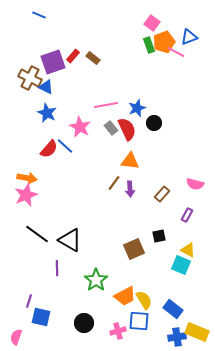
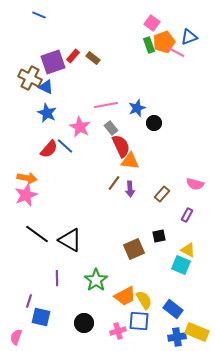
red semicircle at (127, 129): moved 6 px left, 17 px down
purple line at (57, 268): moved 10 px down
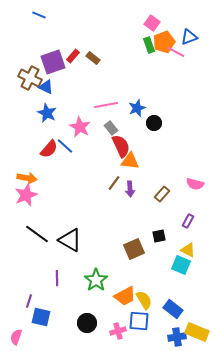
purple rectangle at (187, 215): moved 1 px right, 6 px down
black circle at (84, 323): moved 3 px right
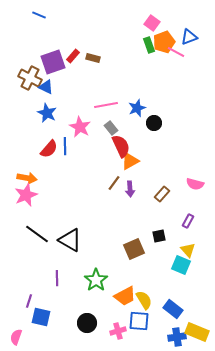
brown rectangle at (93, 58): rotated 24 degrees counterclockwise
blue line at (65, 146): rotated 48 degrees clockwise
orange triangle at (130, 161): rotated 36 degrees counterclockwise
yellow triangle at (188, 250): rotated 21 degrees clockwise
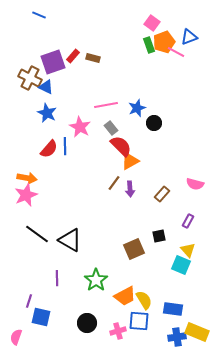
red semicircle at (121, 146): rotated 20 degrees counterclockwise
blue rectangle at (173, 309): rotated 30 degrees counterclockwise
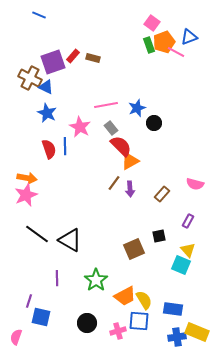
red semicircle at (49, 149): rotated 60 degrees counterclockwise
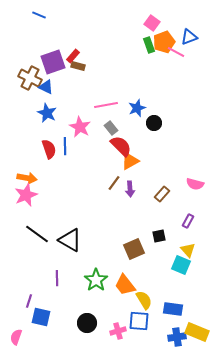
brown rectangle at (93, 58): moved 15 px left, 8 px down
orange trapezoid at (125, 296): moved 11 px up; rotated 80 degrees clockwise
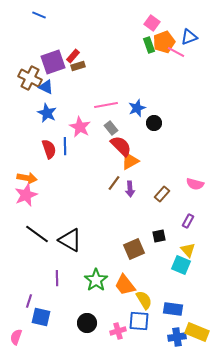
brown rectangle at (78, 66): rotated 32 degrees counterclockwise
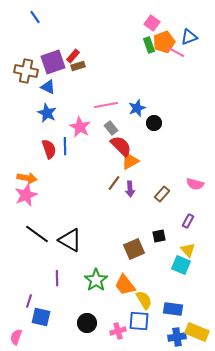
blue line at (39, 15): moved 4 px left, 2 px down; rotated 32 degrees clockwise
brown cross at (30, 78): moved 4 px left, 7 px up; rotated 15 degrees counterclockwise
blue triangle at (46, 87): moved 2 px right
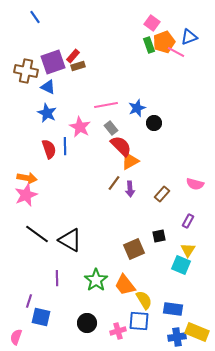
yellow triangle at (188, 250): rotated 14 degrees clockwise
